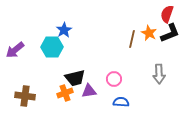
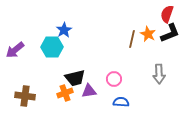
orange star: moved 1 px left, 1 px down
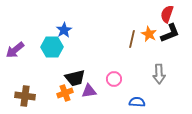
orange star: moved 1 px right
blue semicircle: moved 16 px right
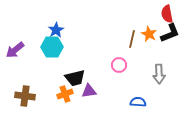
red semicircle: rotated 30 degrees counterclockwise
blue star: moved 8 px left
pink circle: moved 5 px right, 14 px up
orange cross: moved 1 px down
blue semicircle: moved 1 px right
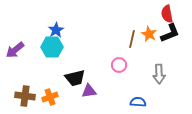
orange cross: moved 15 px left, 3 px down
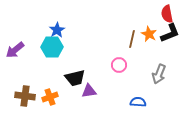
blue star: moved 1 px right
gray arrow: rotated 24 degrees clockwise
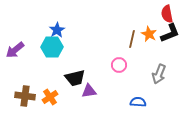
orange cross: rotated 14 degrees counterclockwise
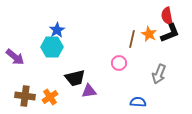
red semicircle: moved 2 px down
purple arrow: moved 7 px down; rotated 102 degrees counterclockwise
pink circle: moved 2 px up
